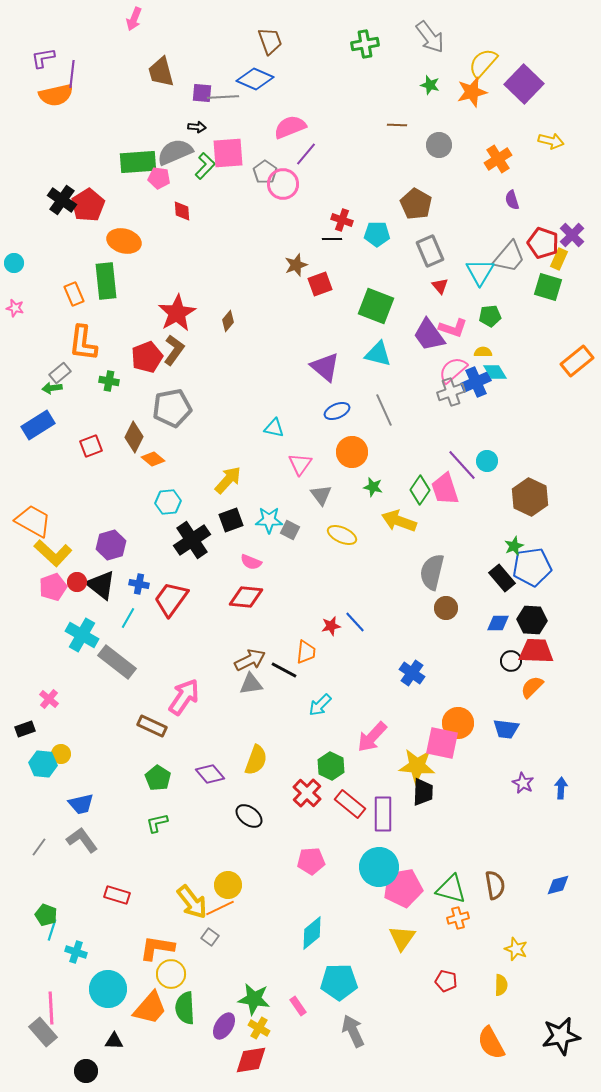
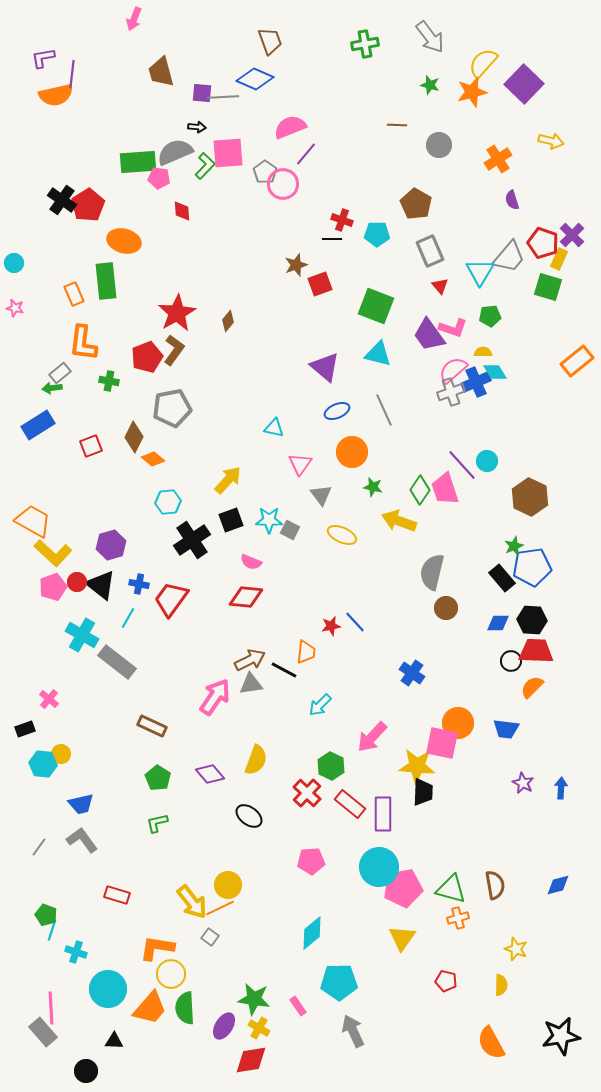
pink arrow at (184, 697): moved 31 px right
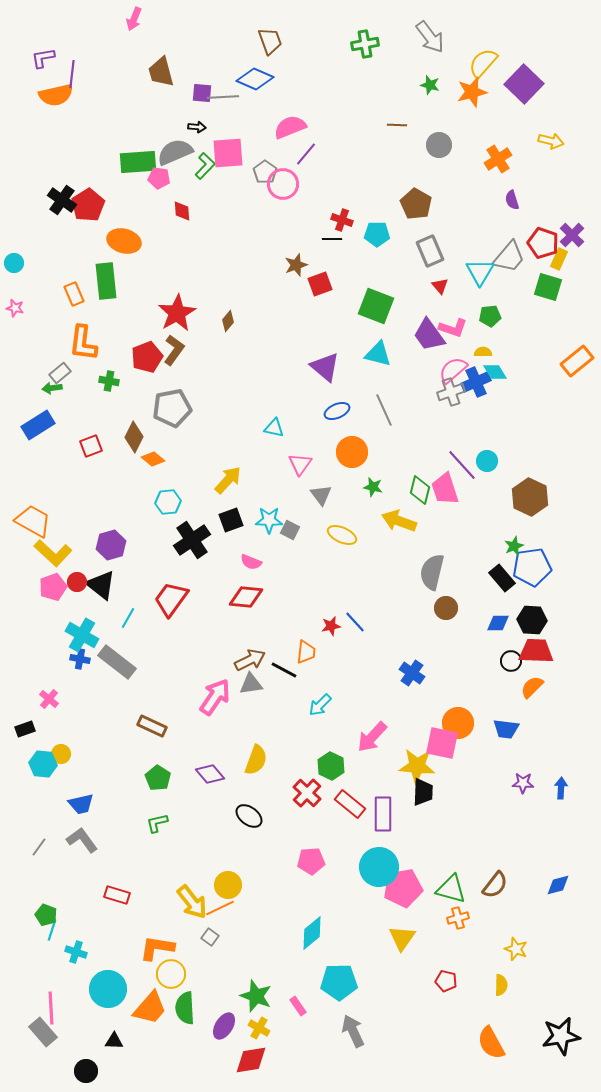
green diamond at (420, 490): rotated 20 degrees counterclockwise
blue cross at (139, 584): moved 59 px left, 75 px down
purple star at (523, 783): rotated 25 degrees counterclockwise
brown semicircle at (495, 885): rotated 48 degrees clockwise
green star at (254, 999): moved 2 px right, 3 px up; rotated 12 degrees clockwise
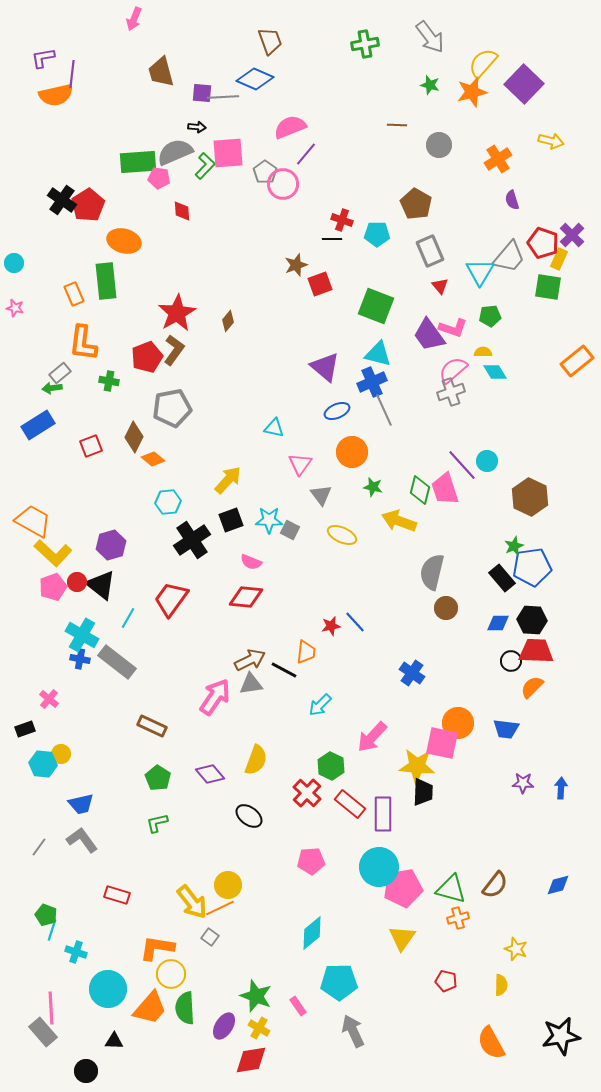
green square at (548, 287): rotated 8 degrees counterclockwise
blue cross at (476, 382): moved 104 px left
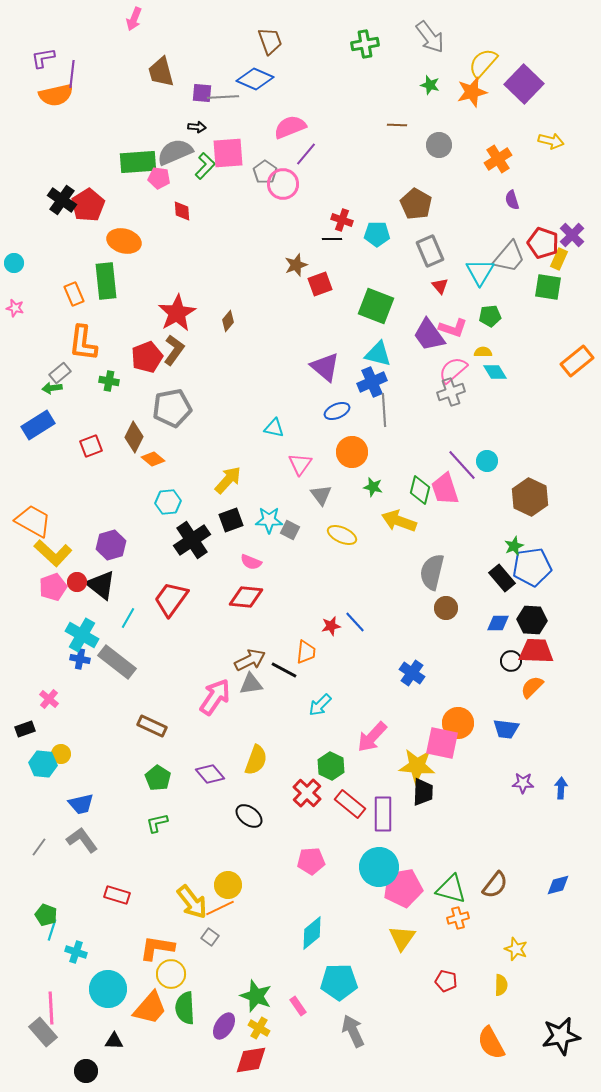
gray line at (384, 410): rotated 20 degrees clockwise
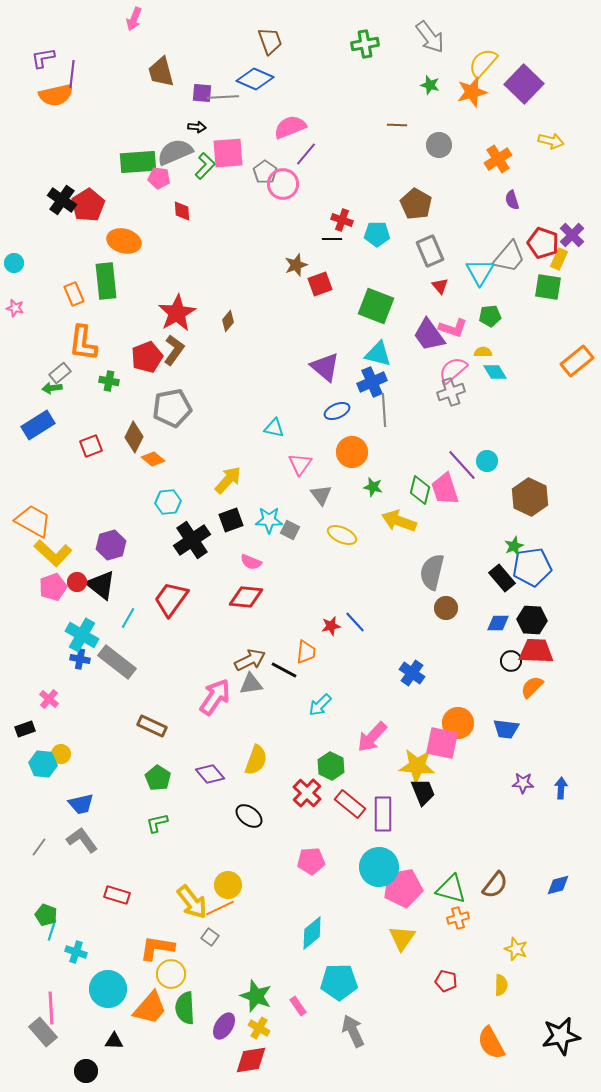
black trapezoid at (423, 792): rotated 24 degrees counterclockwise
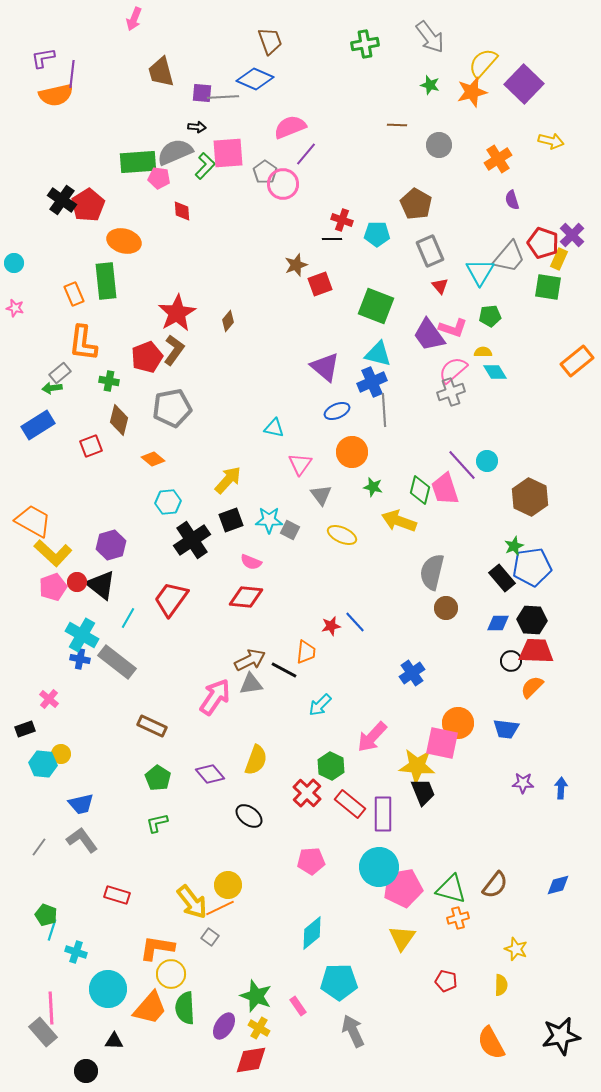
brown diamond at (134, 437): moved 15 px left, 17 px up; rotated 12 degrees counterclockwise
blue cross at (412, 673): rotated 20 degrees clockwise
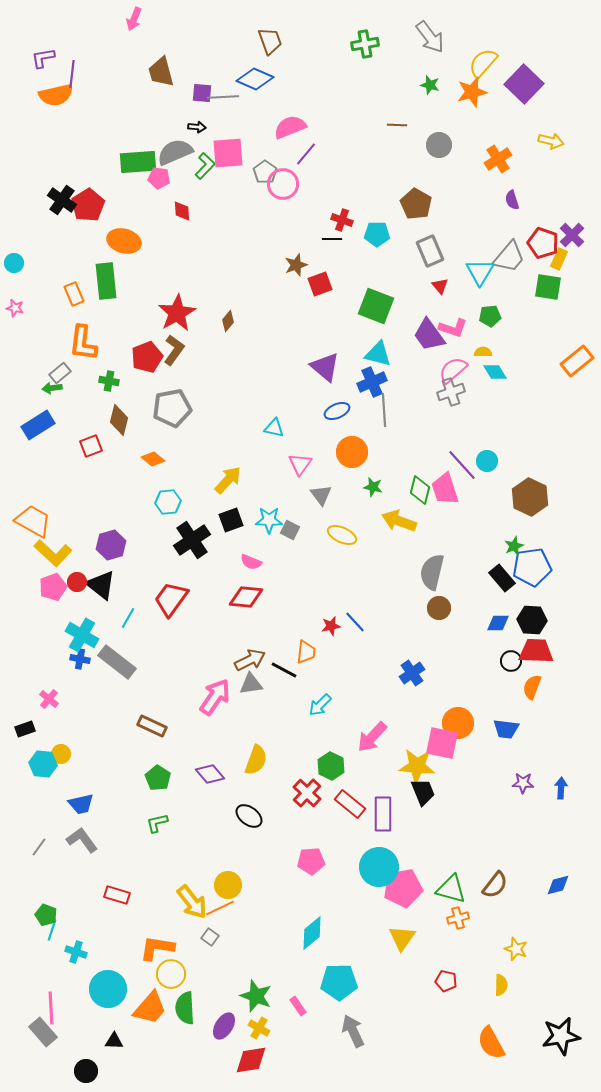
brown circle at (446, 608): moved 7 px left
orange semicircle at (532, 687): rotated 25 degrees counterclockwise
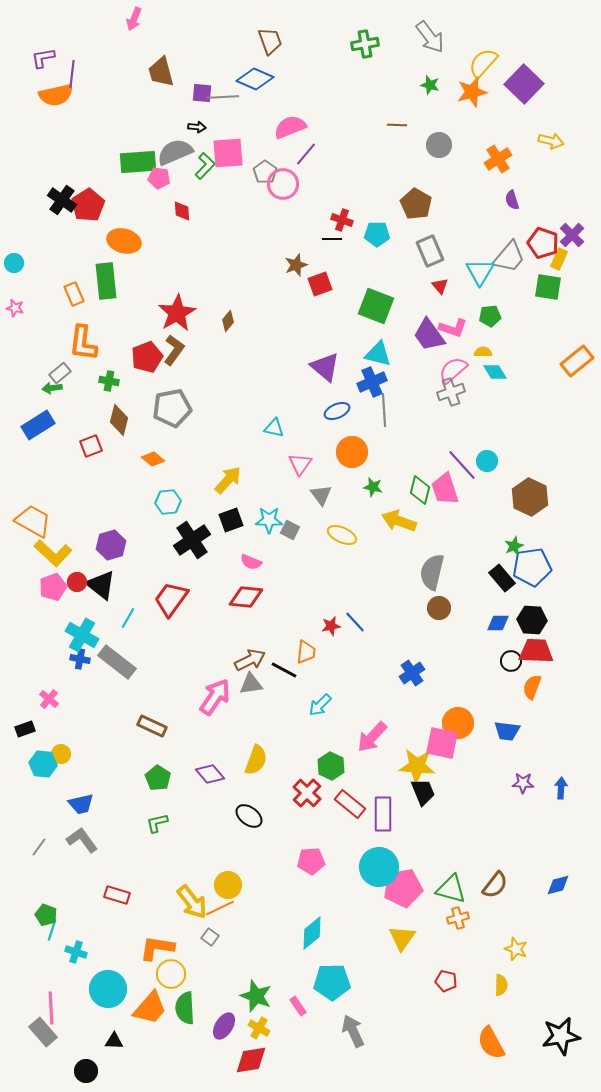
blue trapezoid at (506, 729): moved 1 px right, 2 px down
cyan pentagon at (339, 982): moved 7 px left
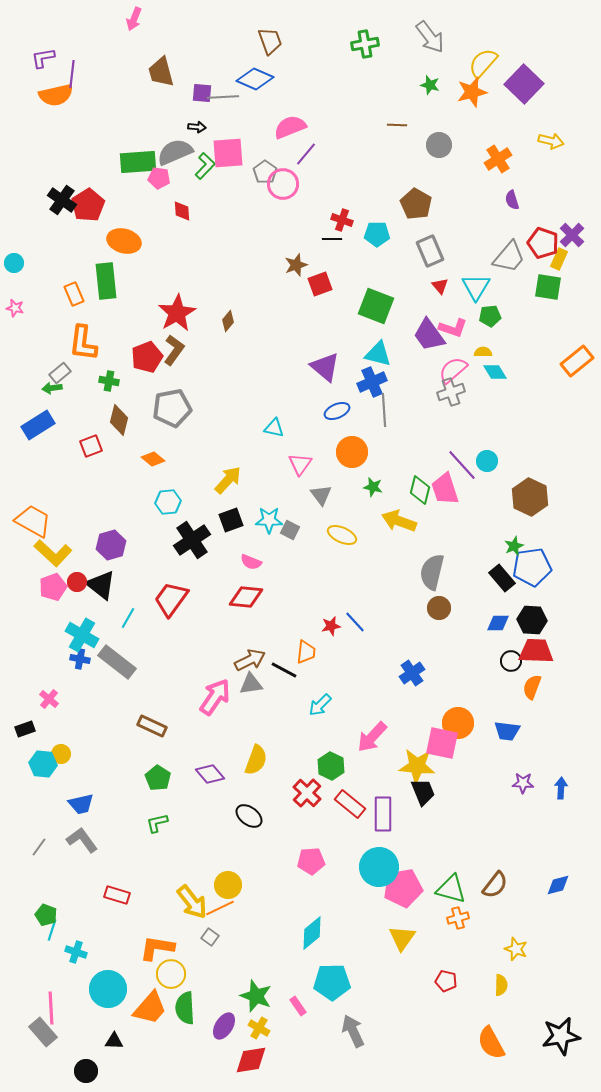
cyan triangle at (480, 272): moved 4 px left, 15 px down
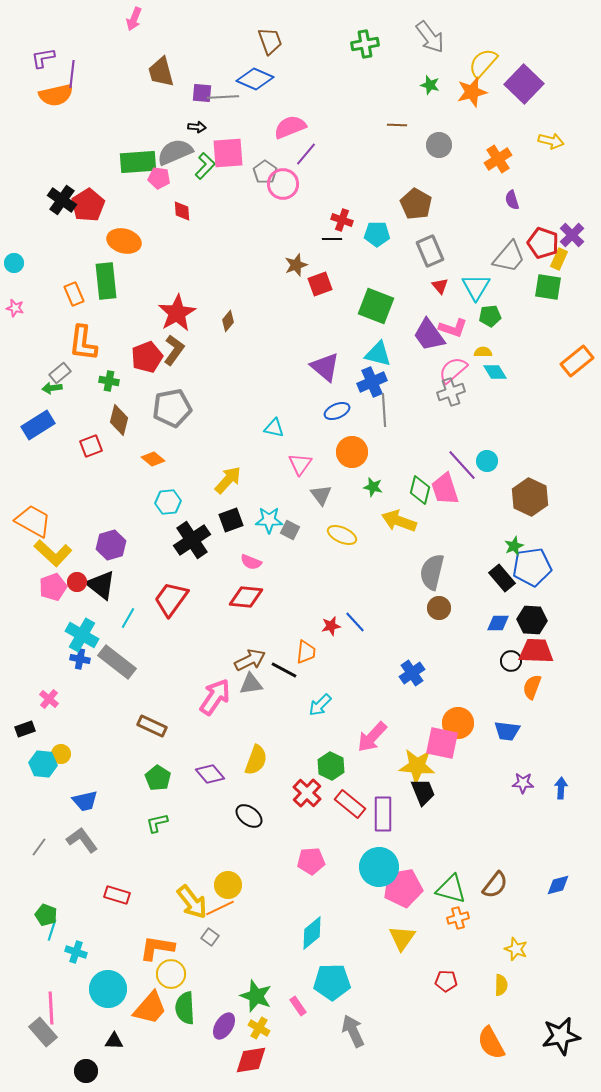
blue trapezoid at (81, 804): moved 4 px right, 3 px up
red pentagon at (446, 981): rotated 10 degrees counterclockwise
